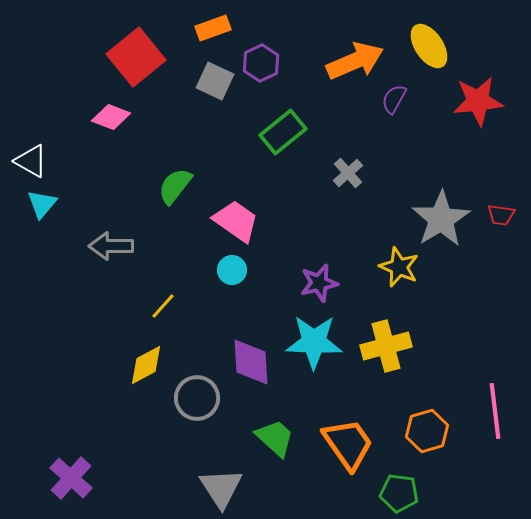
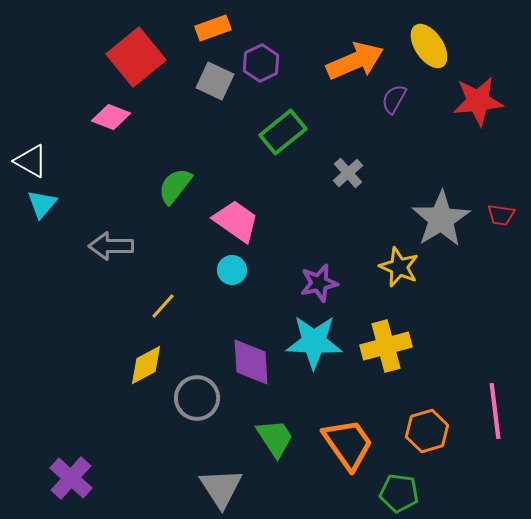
green trapezoid: rotated 15 degrees clockwise
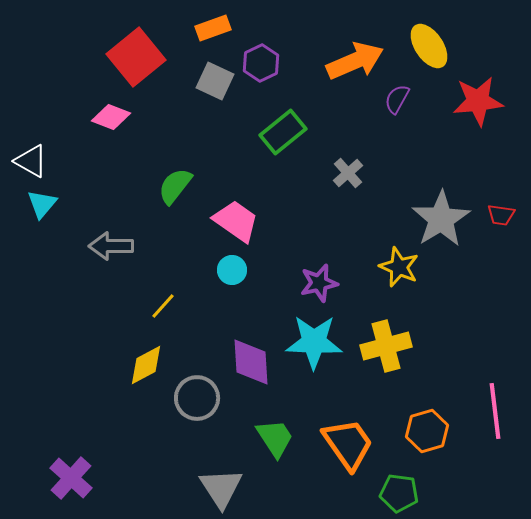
purple semicircle: moved 3 px right
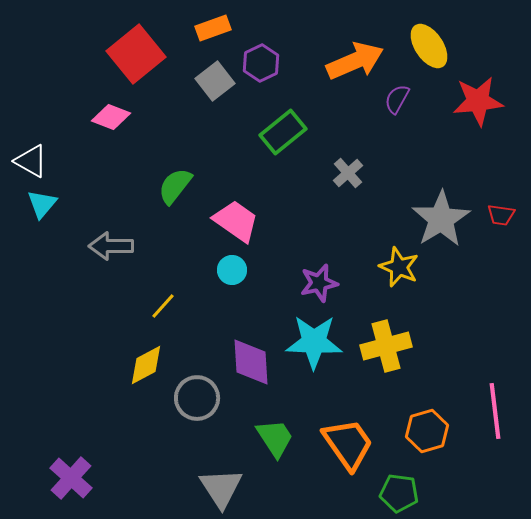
red square: moved 3 px up
gray square: rotated 27 degrees clockwise
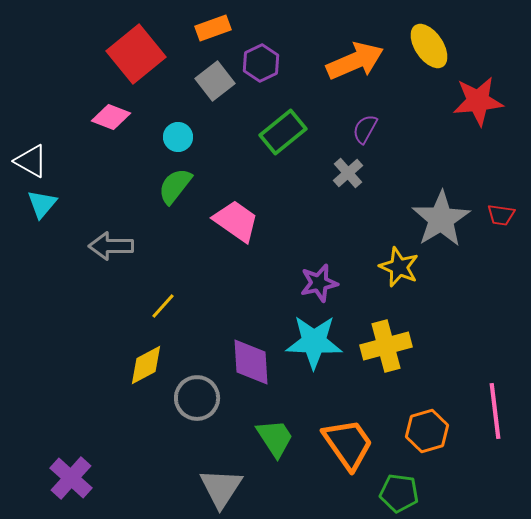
purple semicircle: moved 32 px left, 30 px down
cyan circle: moved 54 px left, 133 px up
gray triangle: rotated 6 degrees clockwise
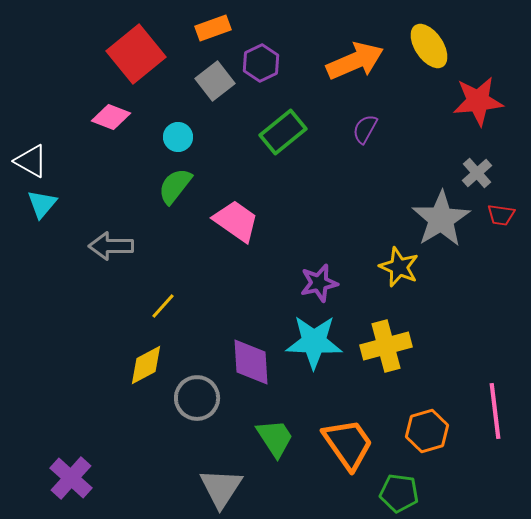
gray cross: moved 129 px right
